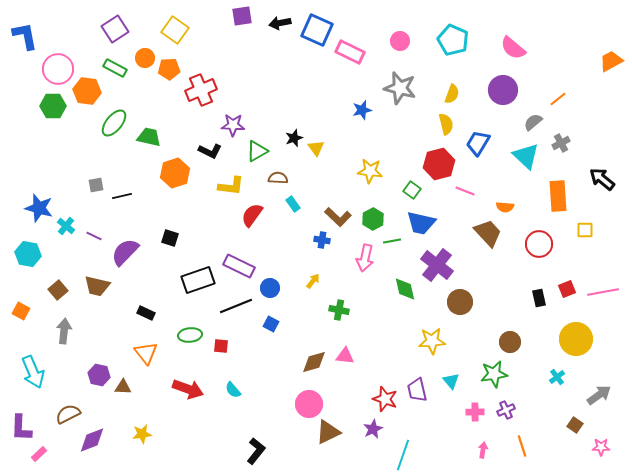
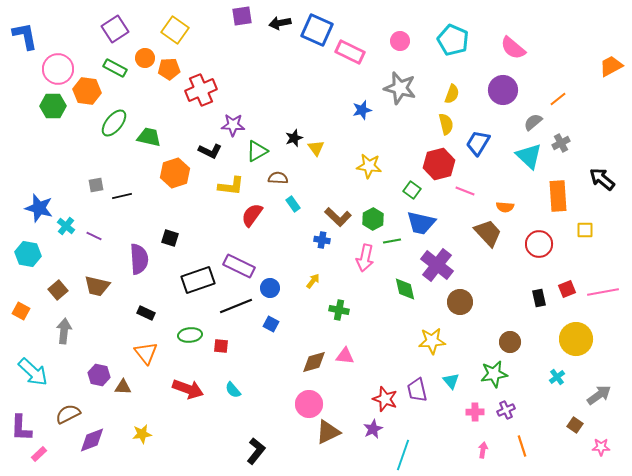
orange trapezoid at (611, 61): moved 5 px down
cyan triangle at (526, 156): moved 3 px right
yellow star at (370, 171): moved 1 px left, 5 px up
purple semicircle at (125, 252): moved 14 px right, 7 px down; rotated 132 degrees clockwise
cyan arrow at (33, 372): rotated 24 degrees counterclockwise
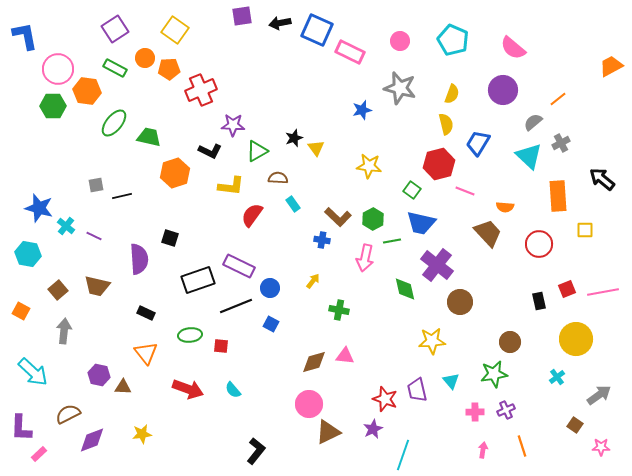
black rectangle at (539, 298): moved 3 px down
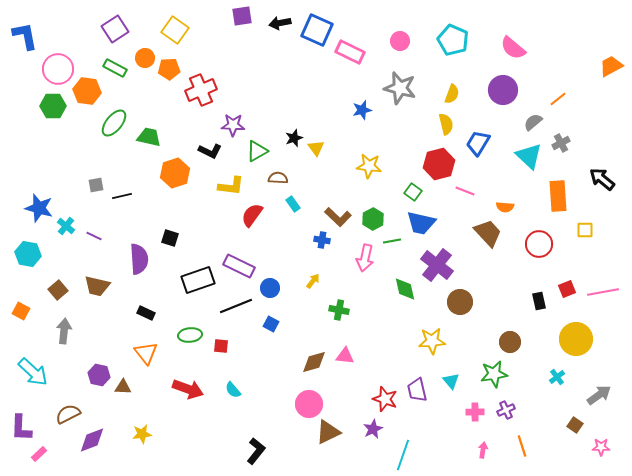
green square at (412, 190): moved 1 px right, 2 px down
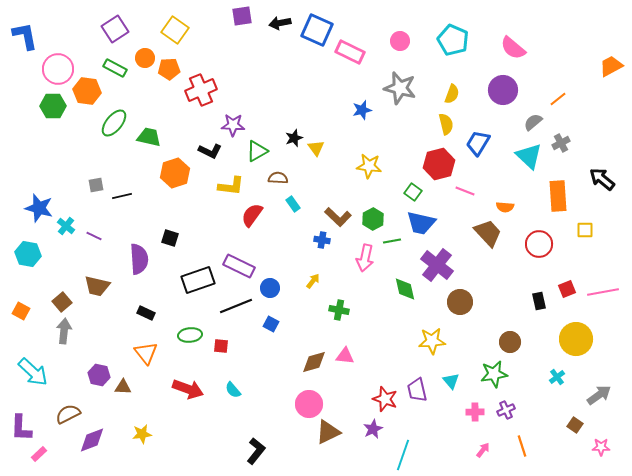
brown square at (58, 290): moved 4 px right, 12 px down
pink arrow at (483, 450): rotated 28 degrees clockwise
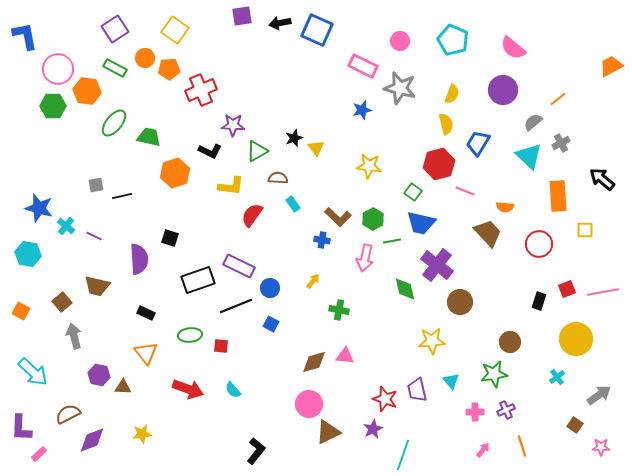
pink rectangle at (350, 52): moved 13 px right, 14 px down
black rectangle at (539, 301): rotated 30 degrees clockwise
gray arrow at (64, 331): moved 10 px right, 5 px down; rotated 20 degrees counterclockwise
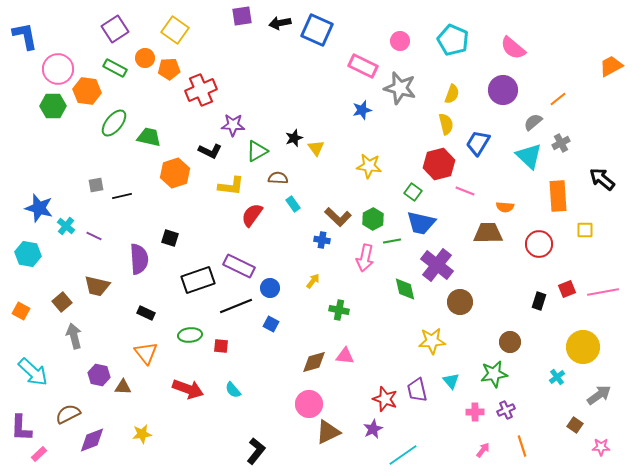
brown trapezoid at (488, 233): rotated 48 degrees counterclockwise
yellow circle at (576, 339): moved 7 px right, 8 px down
cyan line at (403, 455): rotated 36 degrees clockwise
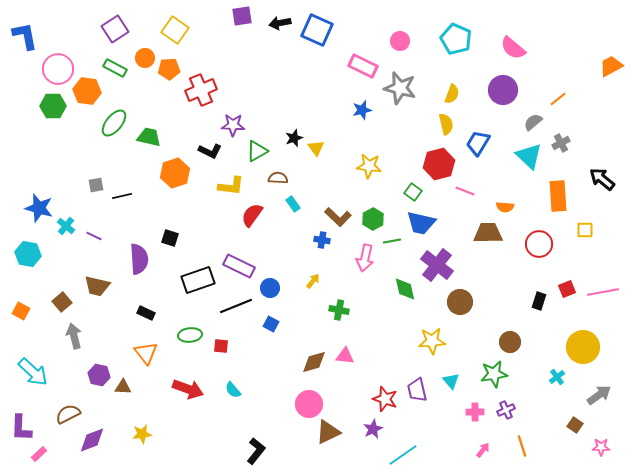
cyan pentagon at (453, 40): moved 3 px right, 1 px up
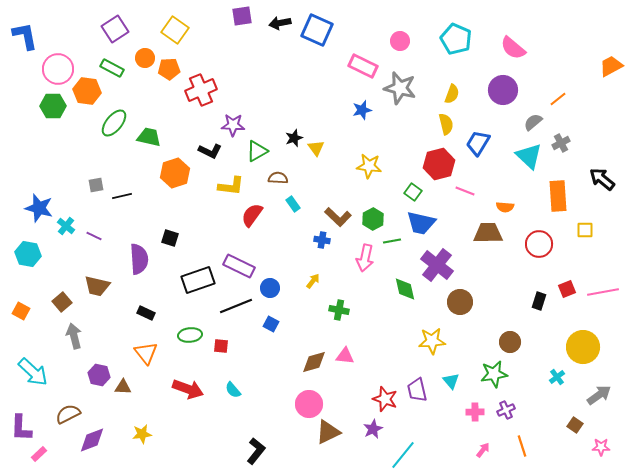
green rectangle at (115, 68): moved 3 px left
cyan line at (403, 455): rotated 16 degrees counterclockwise
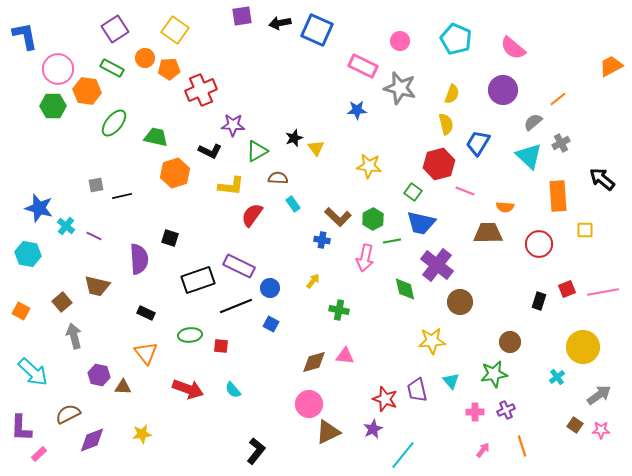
blue star at (362, 110): moved 5 px left; rotated 12 degrees clockwise
green trapezoid at (149, 137): moved 7 px right
pink star at (601, 447): moved 17 px up
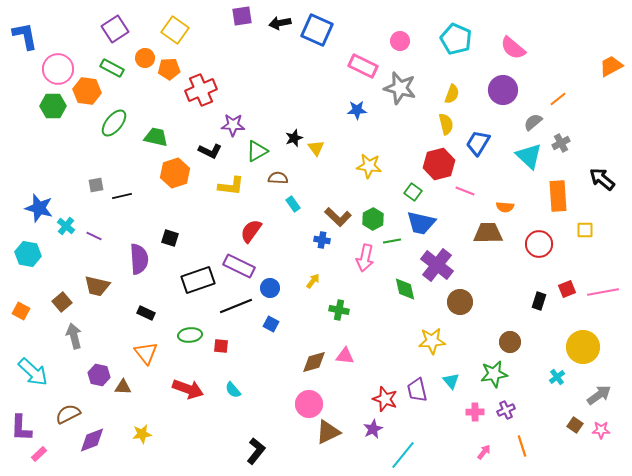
red semicircle at (252, 215): moved 1 px left, 16 px down
pink arrow at (483, 450): moved 1 px right, 2 px down
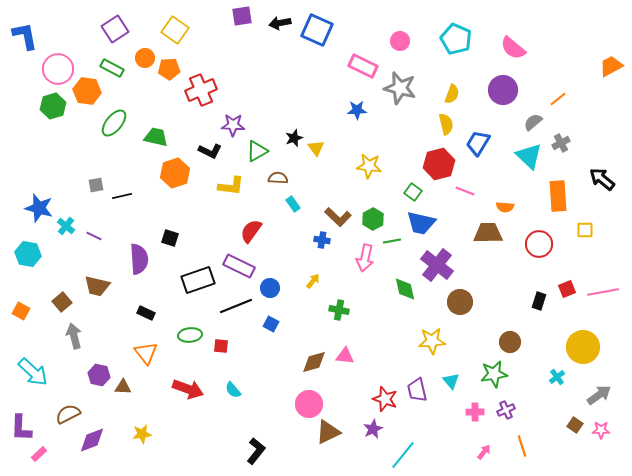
green hexagon at (53, 106): rotated 15 degrees counterclockwise
